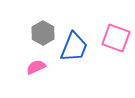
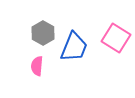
pink square: rotated 12 degrees clockwise
pink semicircle: moved 1 px right, 1 px up; rotated 60 degrees counterclockwise
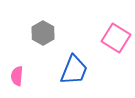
blue trapezoid: moved 23 px down
pink semicircle: moved 20 px left, 10 px down
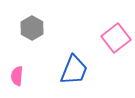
gray hexagon: moved 11 px left, 5 px up
pink square: rotated 20 degrees clockwise
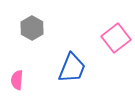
blue trapezoid: moved 2 px left, 2 px up
pink semicircle: moved 4 px down
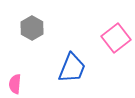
pink semicircle: moved 2 px left, 4 px down
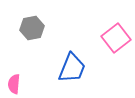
gray hexagon: rotated 20 degrees clockwise
pink semicircle: moved 1 px left
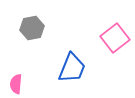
pink square: moved 1 px left
pink semicircle: moved 2 px right
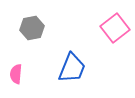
pink square: moved 10 px up
pink semicircle: moved 10 px up
